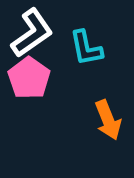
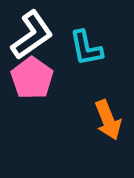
white L-shape: moved 2 px down
pink pentagon: moved 3 px right
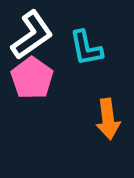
orange arrow: moved 1 px up; rotated 15 degrees clockwise
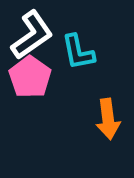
cyan L-shape: moved 8 px left, 4 px down
pink pentagon: moved 2 px left, 1 px up
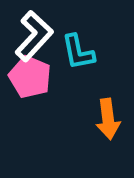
white L-shape: moved 2 px right, 1 px down; rotated 12 degrees counterclockwise
pink pentagon: rotated 12 degrees counterclockwise
